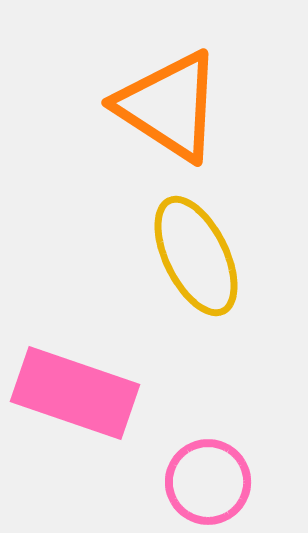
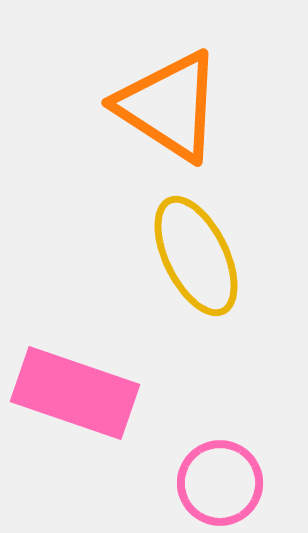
pink circle: moved 12 px right, 1 px down
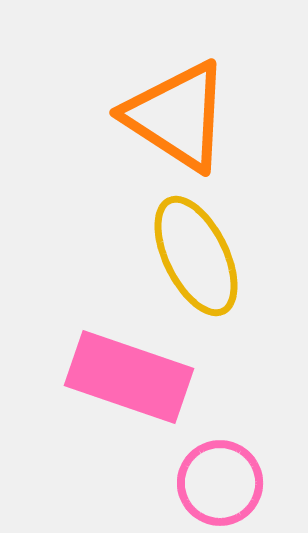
orange triangle: moved 8 px right, 10 px down
pink rectangle: moved 54 px right, 16 px up
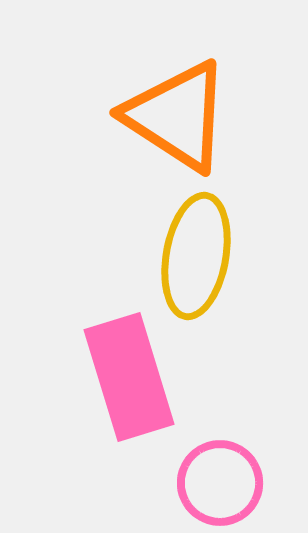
yellow ellipse: rotated 36 degrees clockwise
pink rectangle: rotated 54 degrees clockwise
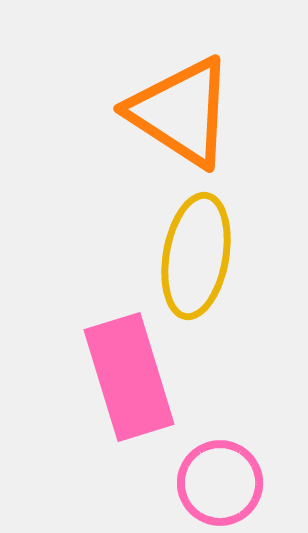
orange triangle: moved 4 px right, 4 px up
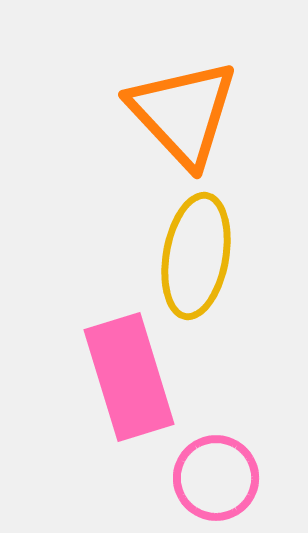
orange triangle: moved 2 px right, 1 px down; rotated 14 degrees clockwise
pink circle: moved 4 px left, 5 px up
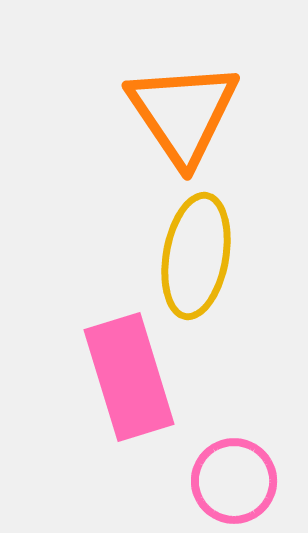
orange triangle: rotated 9 degrees clockwise
pink circle: moved 18 px right, 3 px down
